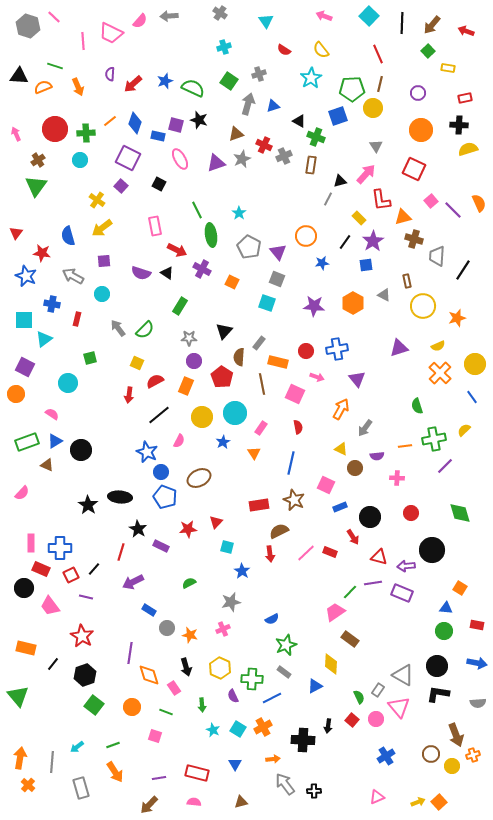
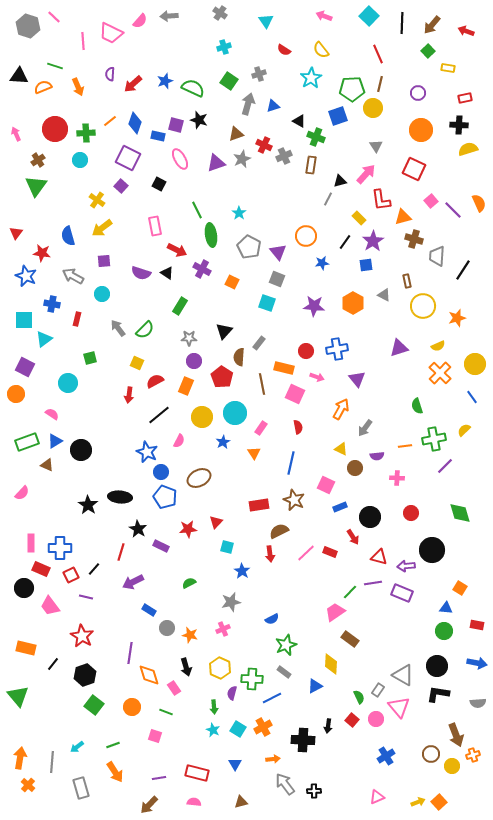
orange rectangle at (278, 362): moved 6 px right, 6 px down
purple semicircle at (233, 696): moved 1 px left, 3 px up; rotated 40 degrees clockwise
green arrow at (202, 705): moved 12 px right, 2 px down
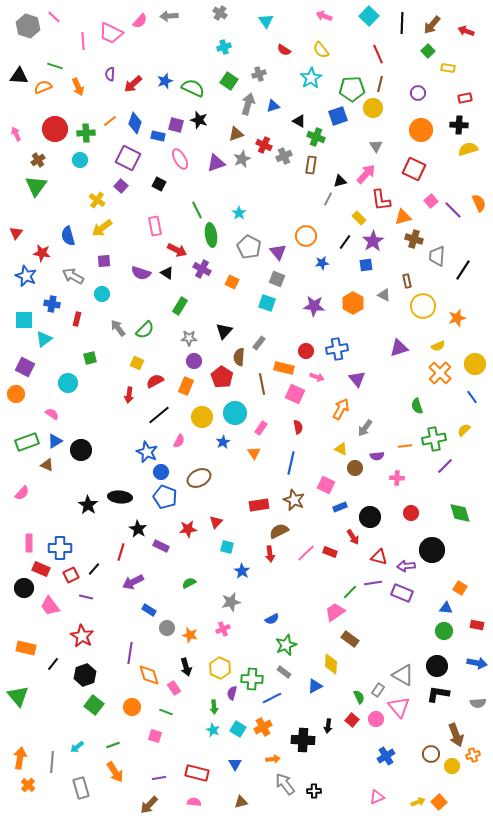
pink rectangle at (31, 543): moved 2 px left
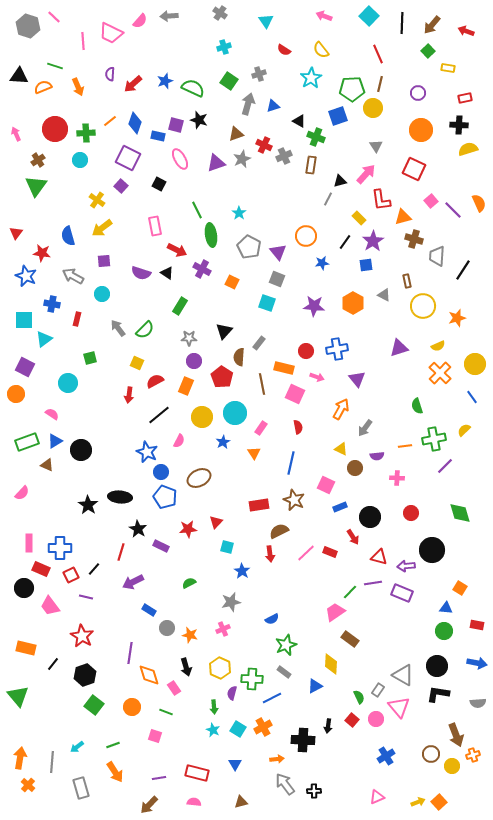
orange arrow at (273, 759): moved 4 px right
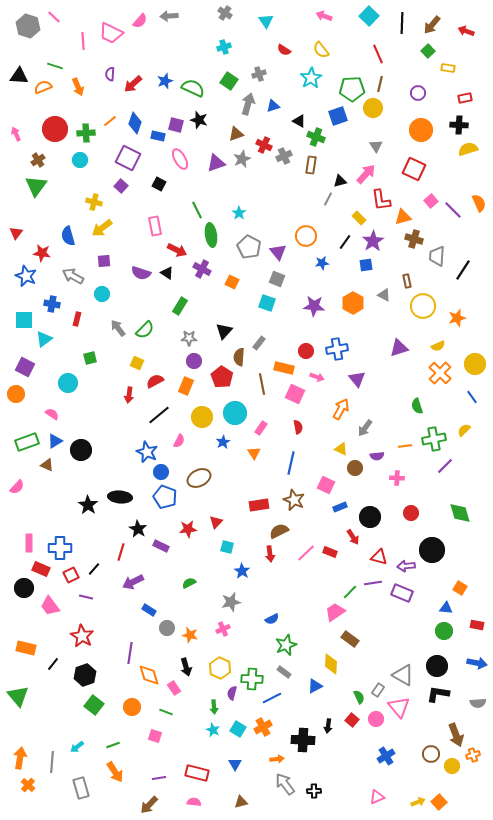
gray cross at (220, 13): moved 5 px right
yellow cross at (97, 200): moved 3 px left, 2 px down; rotated 21 degrees counterclockwise
pink semicircle at (22, 493): moved 5 px left, 6 px up
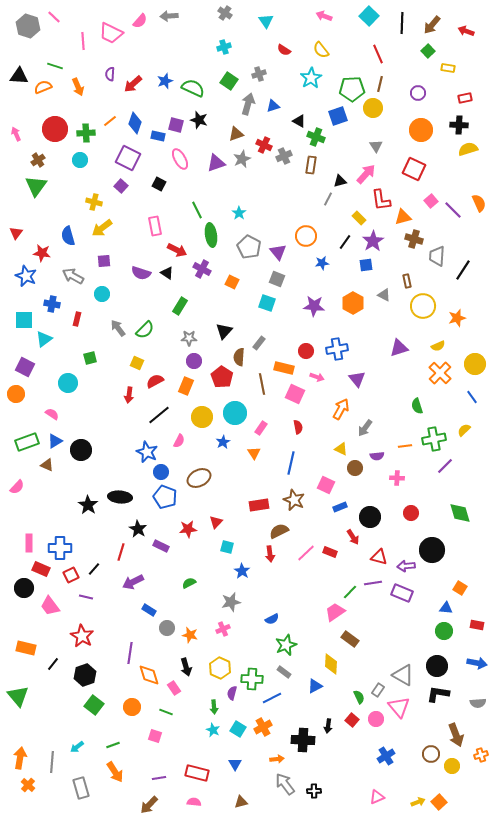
orange cross at (473, 755): moved 8 px right
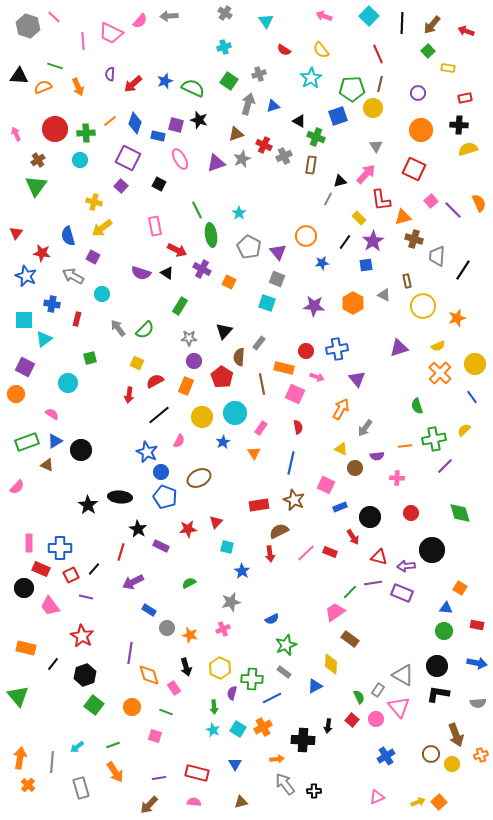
purple square at (104, 261): moved 11 px left, 4 px up; rotated 32 degrees clockwise
orange square at (232, 282): moved 3 px left
yellow circle at (452, 766): moved 2 px up
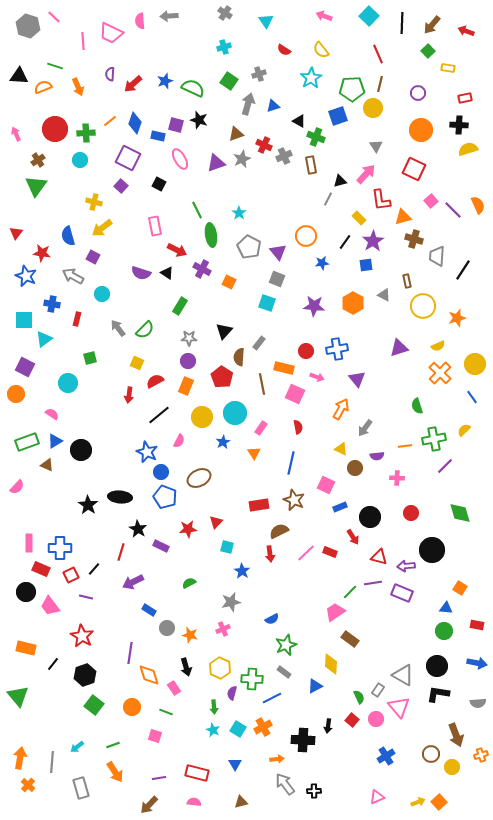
pink semicircle at (140, 21): rotated 133 degrees clockwise
brown rectangle at (311, 165): rotated 18 degrees counterclockwise
orange semicircle at (479, 203): moved 1 px left, 2 px down
purple circle at (194, 361): moved 6 px left
black circle at (24, 588): moved 2 px right, 4 px down
yellow circle at (452, 764): moved 3 px down
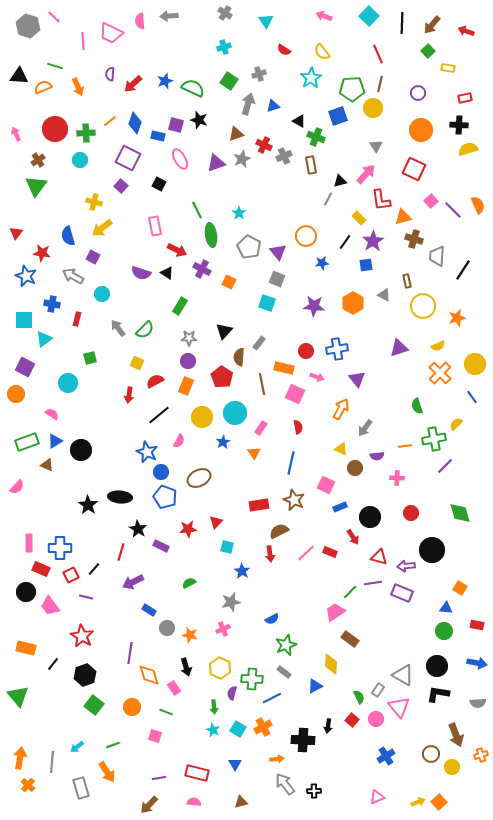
yellow semicircle at (321, 50): moved 1 px right, 2 px down
yellow semicircle at (464, 430): moved 8 px left, 6 px up
orange arrow at (115, 772): moved 8 px left
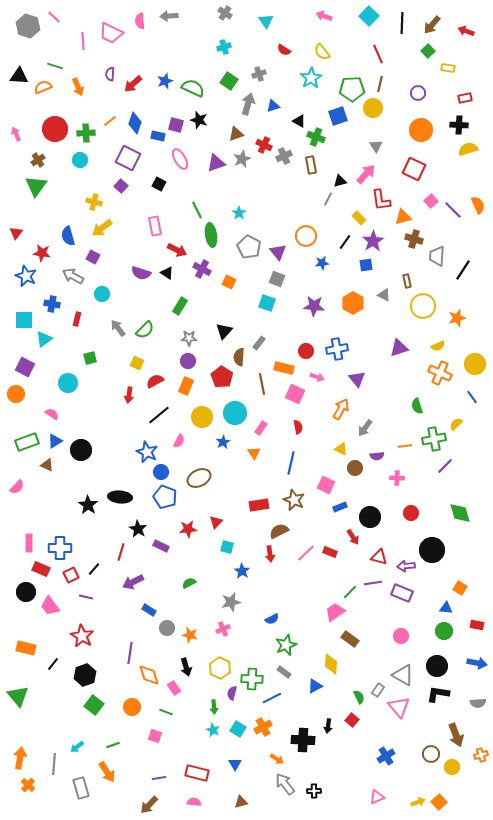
orange cross at (440, 373): rotated 20 degrees counterclockwise
pink circle at (376, 719): moved 25 px right, 83 px up
orange arrow at (277, 759): rotated 40 degrees clockwise
gray line at (52, 762): moved 2 px right, 2 px down
